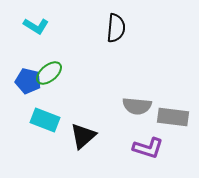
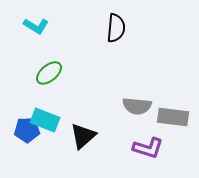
blue pentagon: moved 1 px left, 49 px down; rotated 15 degrees counterclockwise
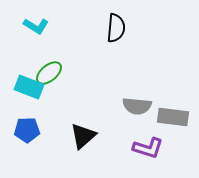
cyan rectangle: moved 16 px left, 33 px up
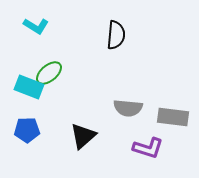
black semicircle: moved 7 px down
gray semicircle: moved 9 px left, 2 px down
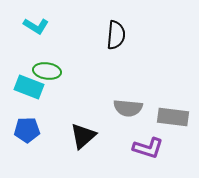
green ellipse: moved 2 px left, 2 px up; rotated 48 degrees clockwise
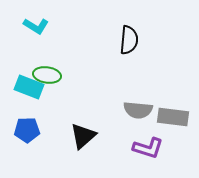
black semicircle: moved 13 px right, 5 px down
green ellipse: moved 4 px down
gray semicircle: moved 10 px right, 2 px down
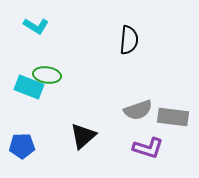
gray semicircle: rotated 24 degrees counterclockwise
blue pentagon: moved 5 px left, 16 px down
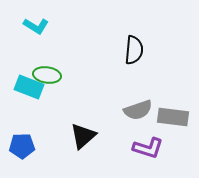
black semicircle: moved 5 px right, 10 px down
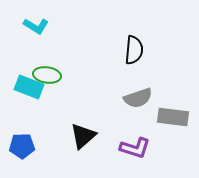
gray semicircle: moved 12 px up
purple L-shape: moved 13 px left
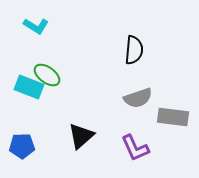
green ellipse: rotated 28 degrees clockwise
black triangle: moved 2 px left
purple L-shape: rotated 48 degrees clockwise
